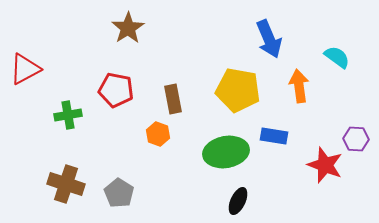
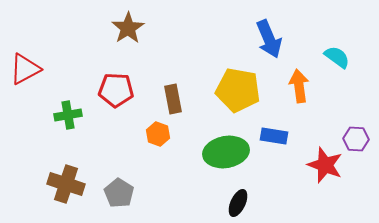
red pentagon: rotated 8 degrees counterclockwise
black ellipse: moved 2 px down
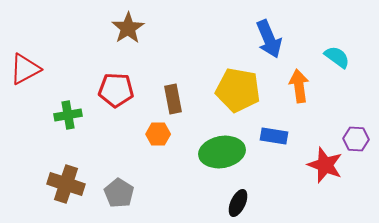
orange hexagon: rotated 20 degrees counterclockwise
green ellipse: moved 4 px left
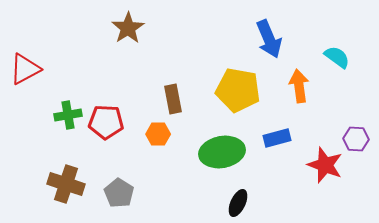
red pentagon: moved 10 px left, 32 px down
blue rectangle: moved 3 px right, 2 px down; rotated 24 degrees counterclockwise
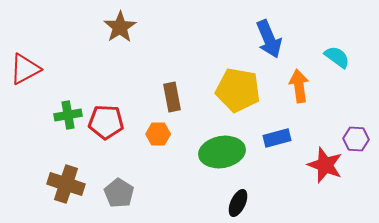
brown star: moved 8 px left, 1 px up
brown rectangle: moved 1 px left, 2 px up
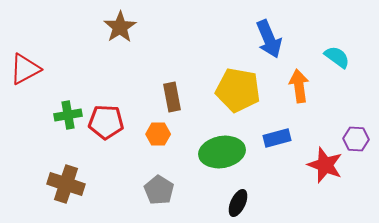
gray pentagon: moved 40 px right, 3 px up
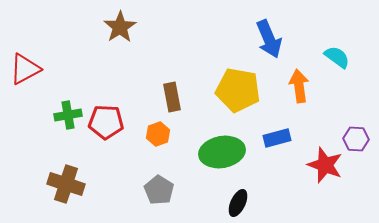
orange hexagon: rotated 20 degrees counterclockwise
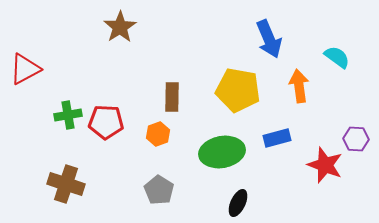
brown rectangle: rotated 12 degrees clockwise
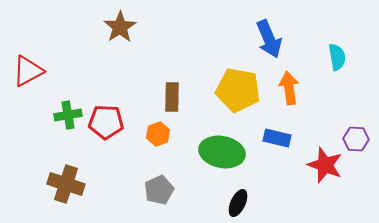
cyan semicircle: rotated 44 degrees clockwise
red triangle: moved 3 px right, 2 px down
orange arrow: moved 10 px left, 2 px down
blue rectangle: rotated 28 degrees clockwise
green ellipse: rotated 21 degrees clockwise
gray pentagon: rotated 16 degrees clockwise
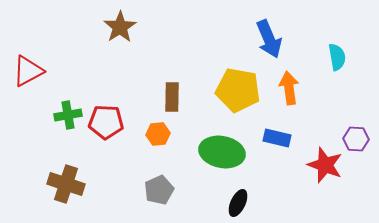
orange hexagon: rotated 15 degrees clockwise
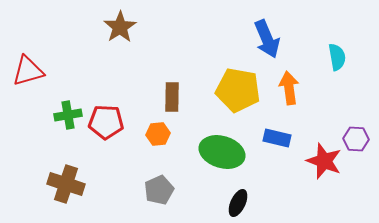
blue arrow: moved 2 px left
red triangle: rotated 12 degrees clockwise
green ellipse: rotated 6 degrees clockwise
red star: moved 1 px left, 4 px up
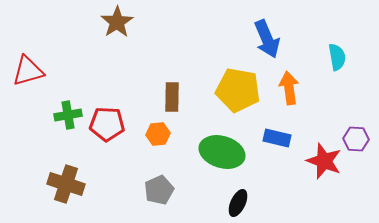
brown star: moved 3 px left, 5 px up
red pentagon: moved 1 px right, 2 px down
